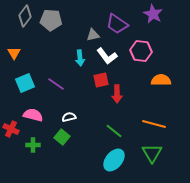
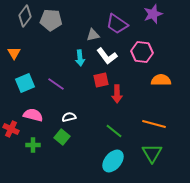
purple star: rotated 24 degrees clockwise
pink hexagon: moved 1 px right, 1 px down
cyan ellipse: moved 1 px left, 1 px down
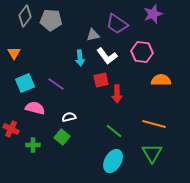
pink semicircle: moved 2 px right, 7 px up
cyan ellipse: rotated 10 degrees counterclockwise
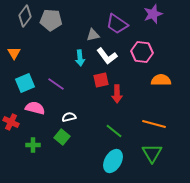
red cross: moved 7 px up
